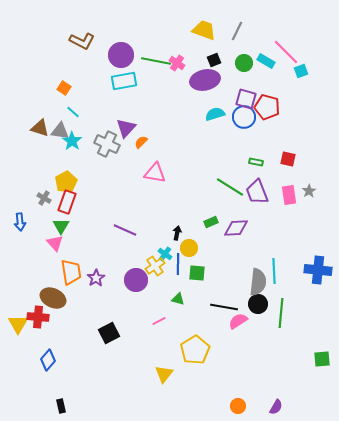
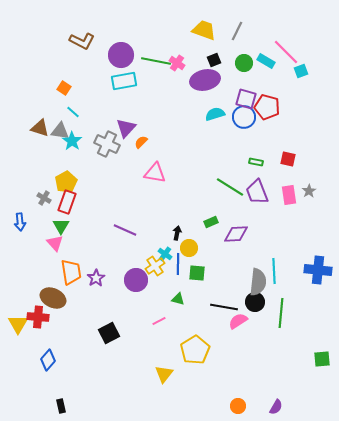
purple diamond at (236, 228): moved 6 px down
black circle at (258, 304): moved 3 px left, 2 px up
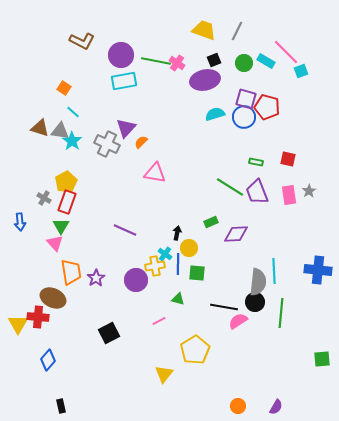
yellow cross at (155, 266): rotated 24 degrees clockwise
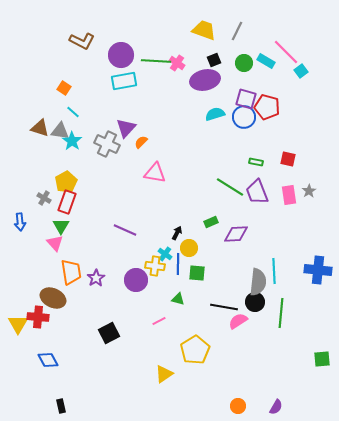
green line at (156, 61): rotated 8 degrees counterclockwise
cyan square at (301, 71): rotated 16 degrees counterclockwise
black arrow at (177, 233): rotated 16 degrees clockwise
yellow cross at (155, 266): rotated 18 degrees clockwise
blue diamond at (48, 360): rotated 70 degrees counterclockwise
yellow triangle at (164, 374): rotated 18 degrees clockwise
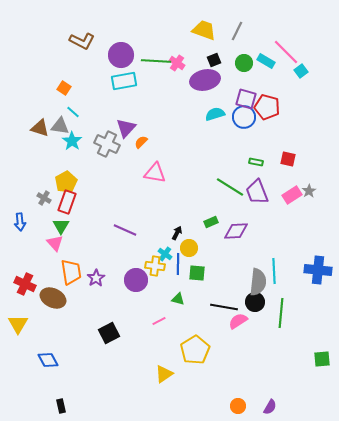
gray triangle at (60, 131): moved 5 px up
pink rectangle at (289, 195): moved 3 px right; rotated 66 degrees clockwise
purple diamond at (236, 234): moved 3 px up
red cross at (38, 317): moved 13 px left, 33 px up; rotated 20 degrees clockwise
purple semicircle at (276, 407): moved 6 px left
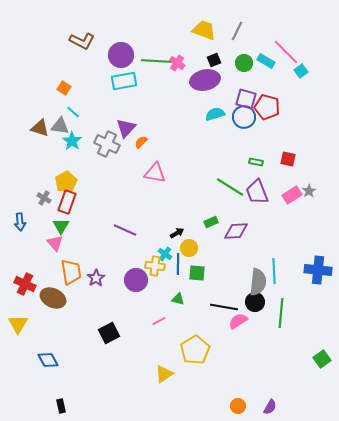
black arrow at (177, 233): rotated 32 degrees clockwise
green square at (322, 359): rotated 30 degrees counterclockwise
